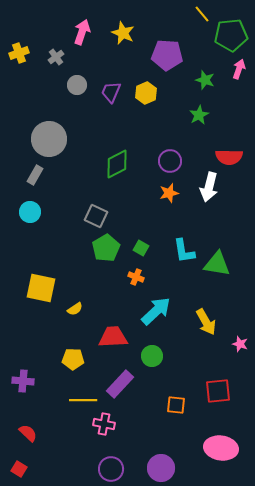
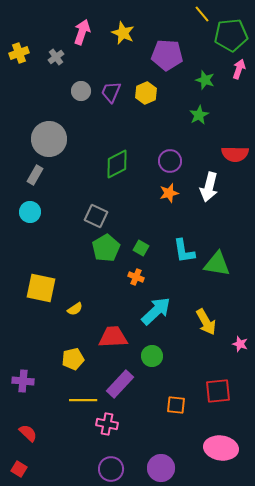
gray circle at (77, 85): moved 4 px right, 6 px down
red semicircle at (229, 157): moved 6 px right, 3 px up
yellow pentagon at (73, 359): rotated 15 degrees counterclockwise
pink cross at (104, 424): moved 3 px right
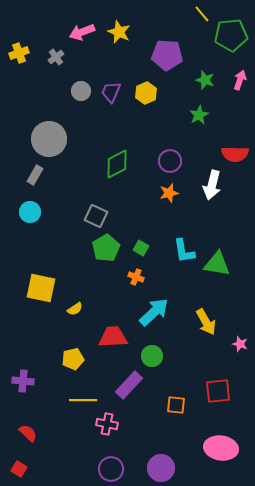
pink arrow at (82, 32): rotated 130 degrees counterclockwise
yellow star at (123, 33): moved 4 px left, 1 px up
pink arrow at (239, 69): moved 1 px right, 11 px down
white arrow at (209, 187): moved 3 px right, 2 px up
cyan arrow at (156, 311): moved 2 px left, 1 px down
purple rectangle at (120, 384): moved 9 px right, 1 px down
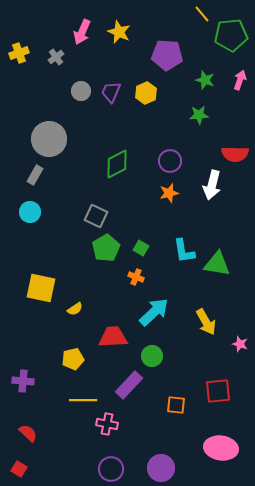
pink arrow at (82, 32): rotated 45 degrees counterclockwise
green star at (199, 115): rotated 24 degrees clockwise
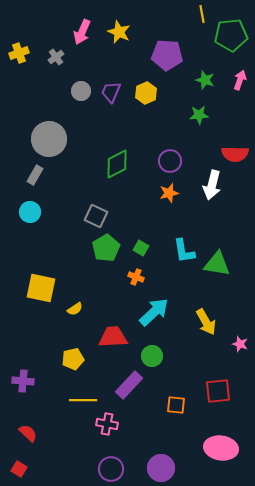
yellow line at (202, 14): rotated 30 degrees clockwise
